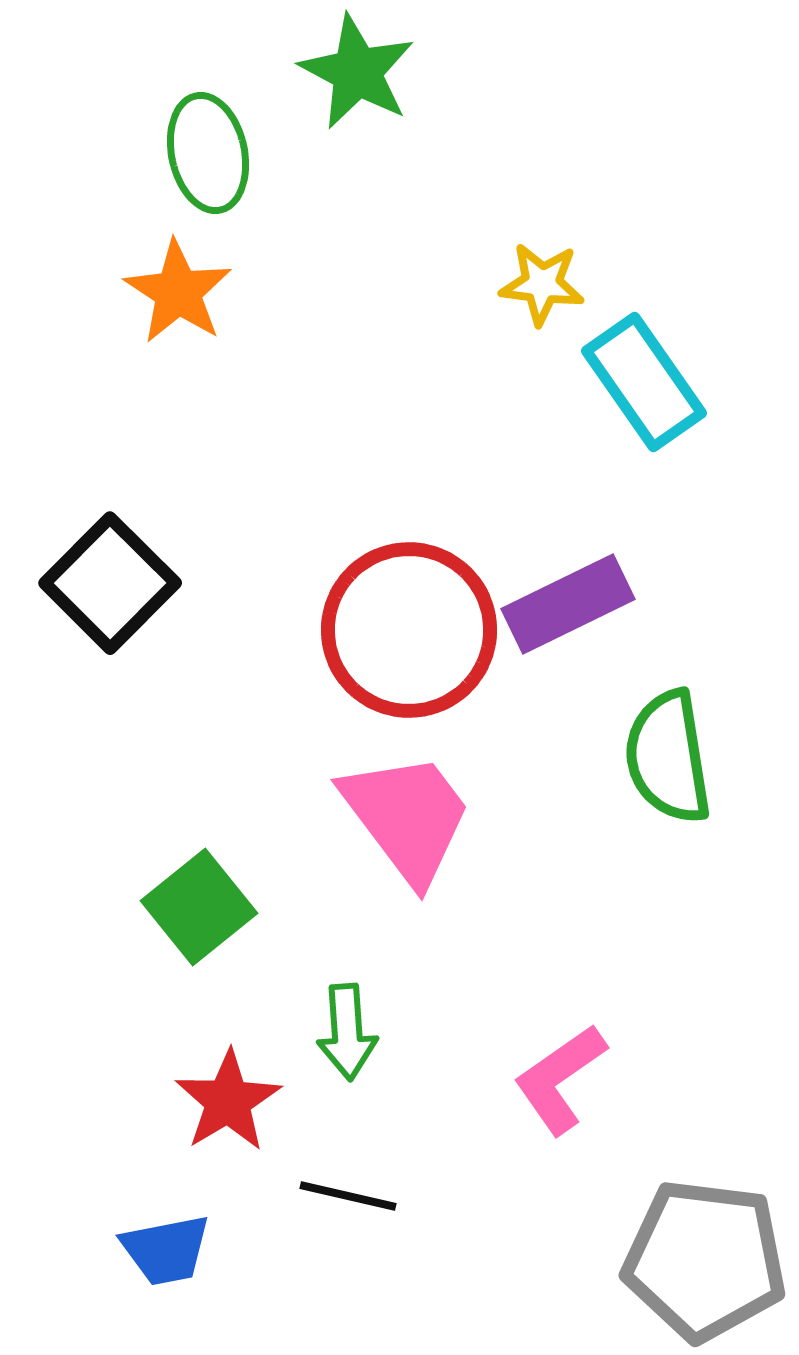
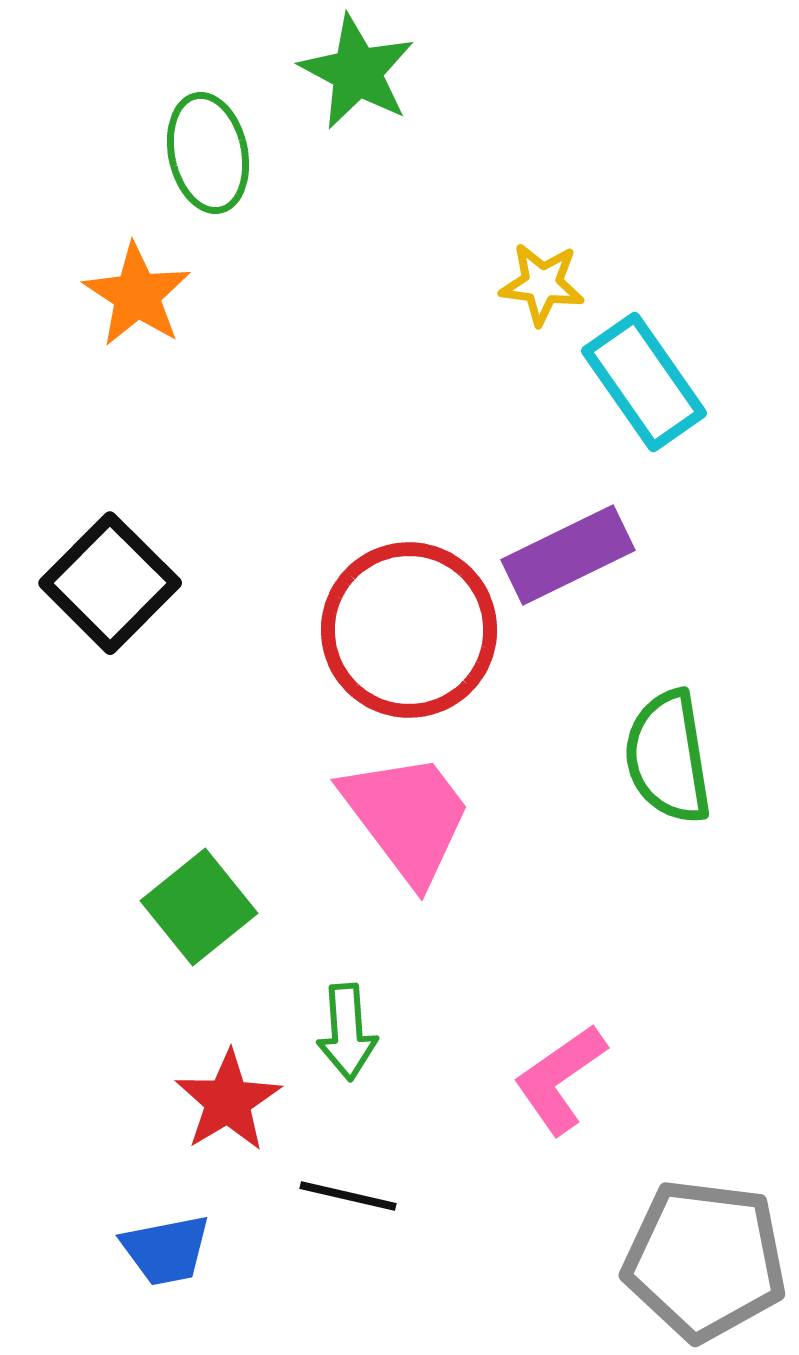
orange star: moved 41 px left, 3 px down
purple rectangle: moved 49 px up
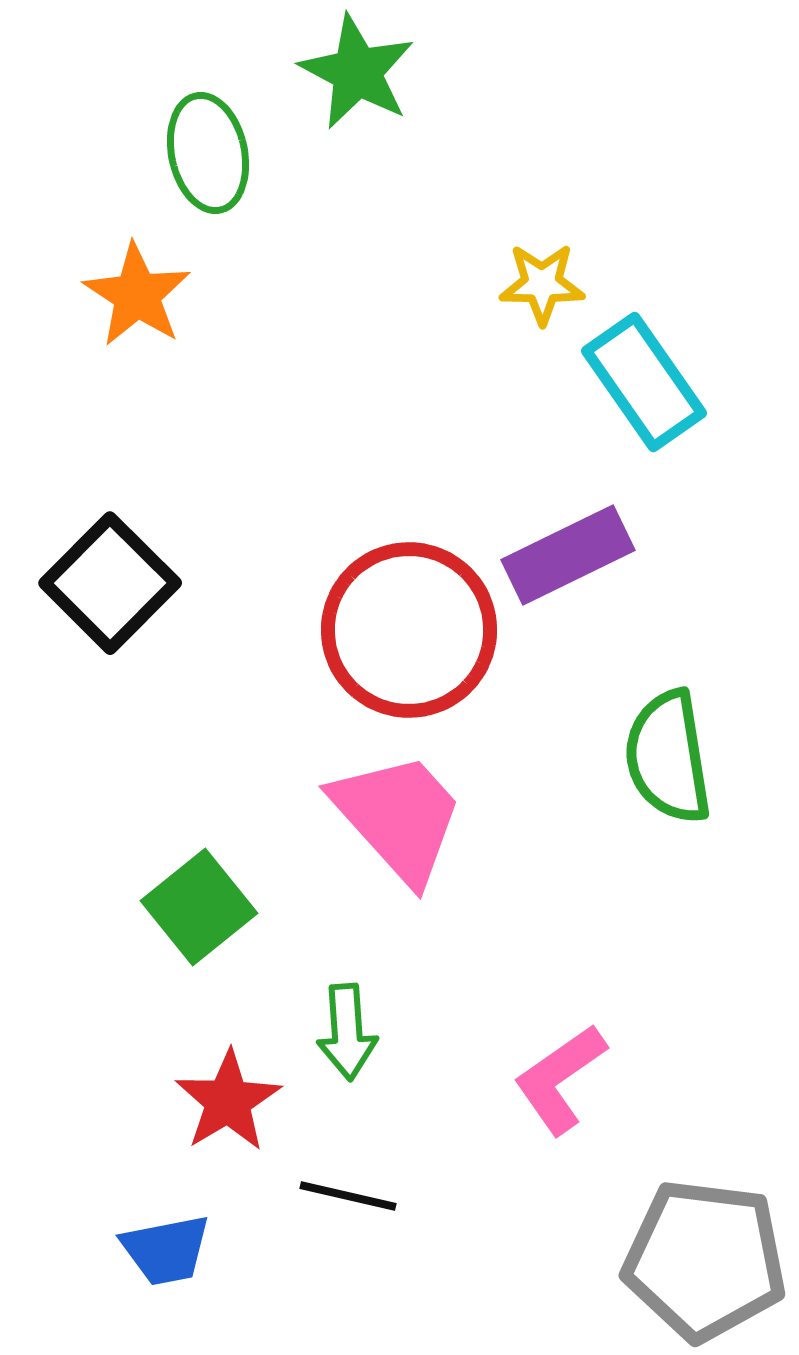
yellow star: rotated 6 degrees counterclockwise
pink trapezoid: moved 9 px left; rotated 5 degrees counterclockwise
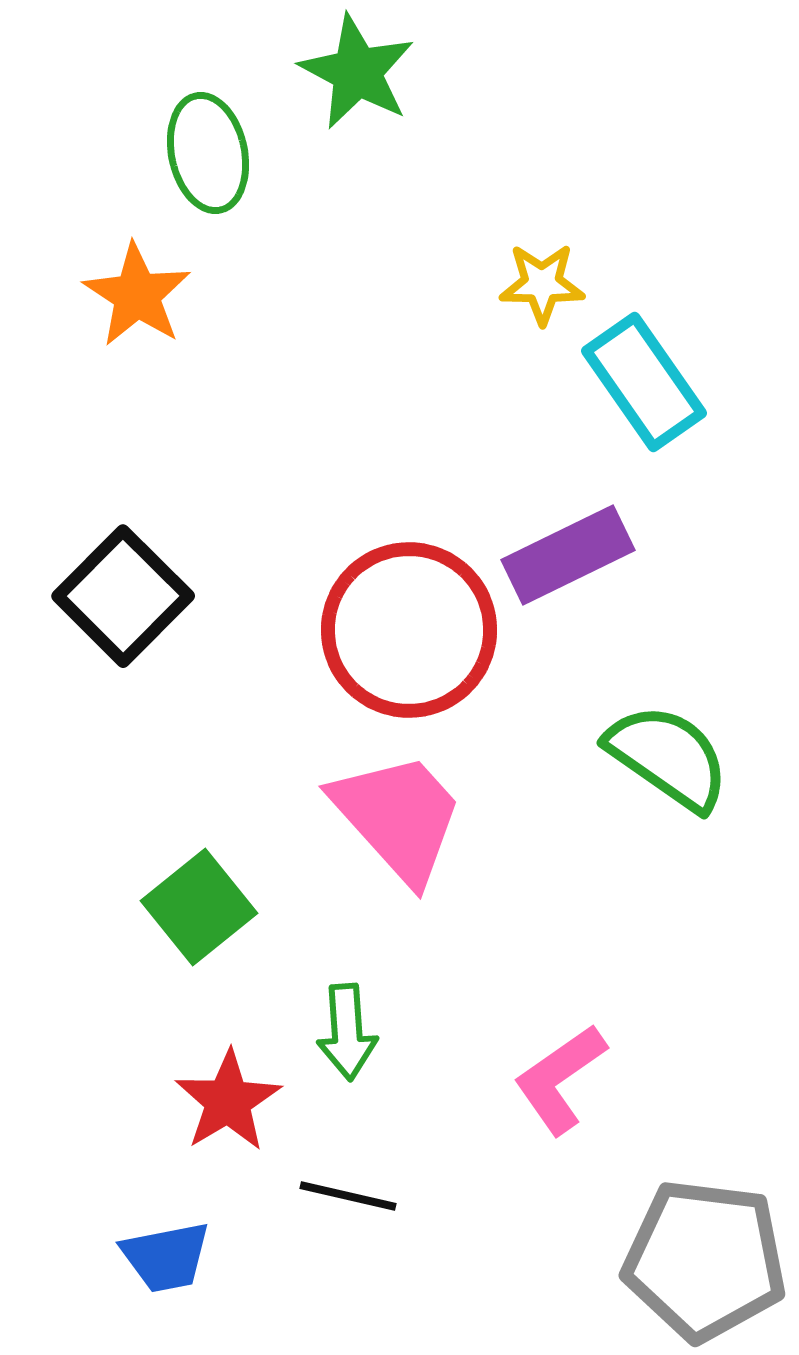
black square: moved 13 px right, 13 px down
green semicircle: rotated 134 degrees clockwise
blue trapezoid: moved 7 px down
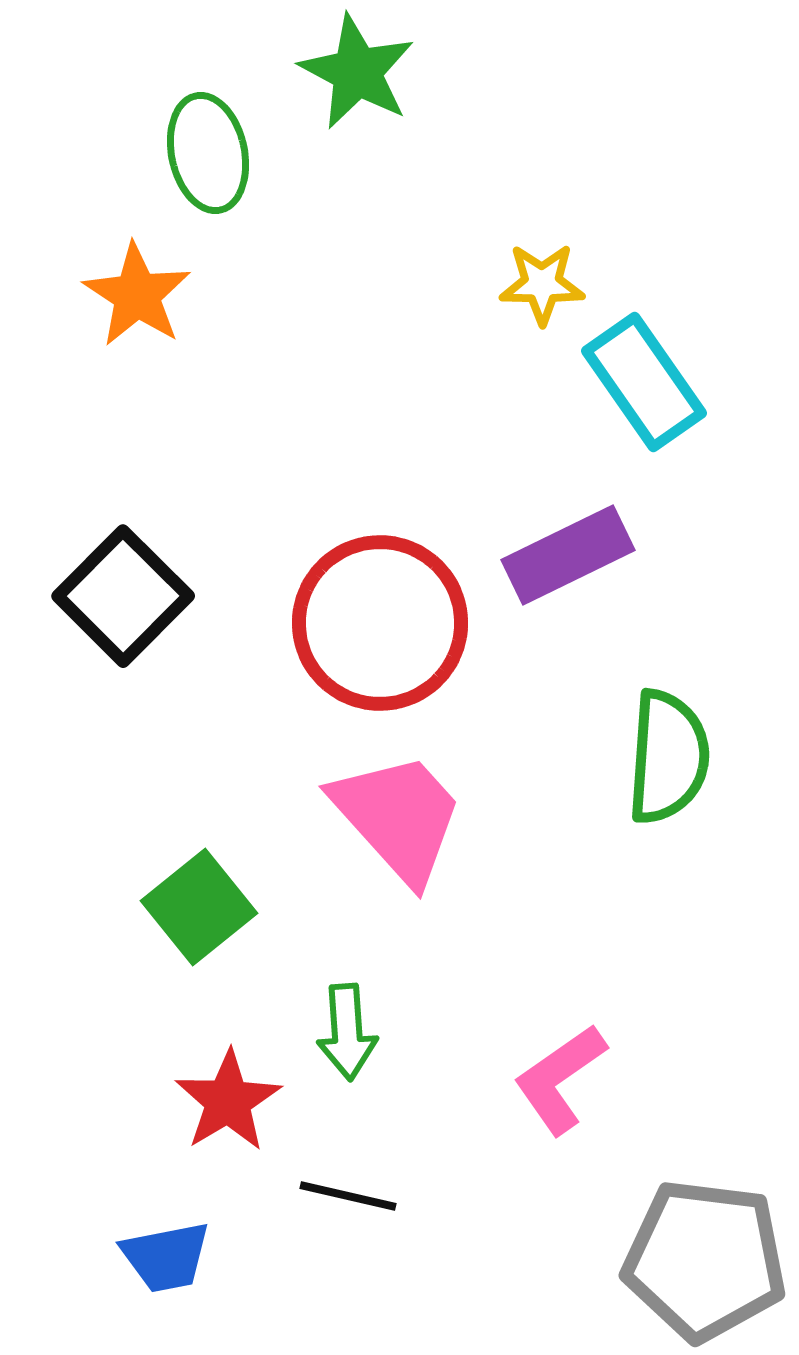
red circle: moved 29 px left, 7 px up
green semicircle: rotated 59 degrees clockwise
